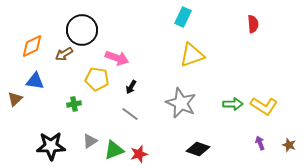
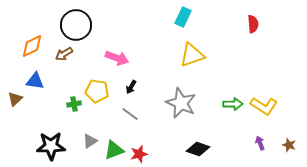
black circle: moved 6 px left, 5 px up
yellow pentagon: moved 12 px down
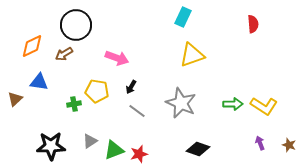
blue triangle: moved 4 px right, 1 px down
gray line: moved 7 px right, 3 px up
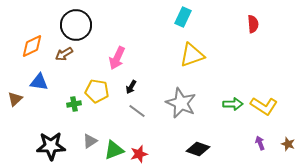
pink arrow: rotated 95 degrees clockwise
brown star: moved 1 px left, 1 px up
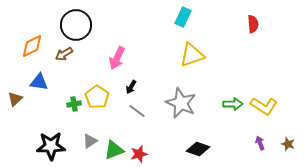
yellow pentagon: moved 6 px down; rotated 25 degrees clockwise
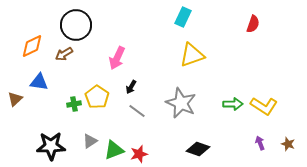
red semicircle: rotated 24 degrees clockwise
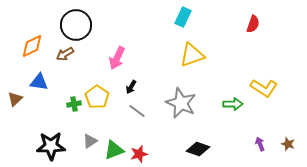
brown arrow: moved 1 px right
yellow L-shape: moved 18 px up
purple arrow: moved 1 px down
